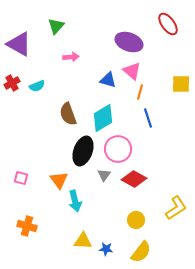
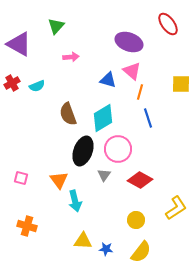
red diamond: moved 6 px right, 1 px down
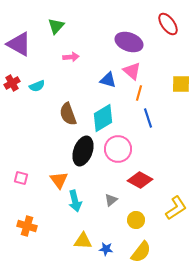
orange line: moved 1 px left, 1 px down
gray triangle: moved 7 px right, 25 px down; rotated 16 degrees clockwise
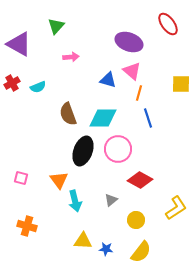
cyan semicircle: moved 1 px right, 1 px down
cyan diamond: rotated 32 degrees clockwise
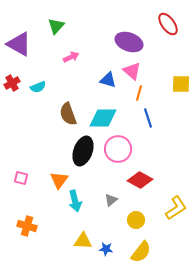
pink arrow: rotated 21 degrees counterclockwise
orange triangle: rotated 12 degrees clockwise
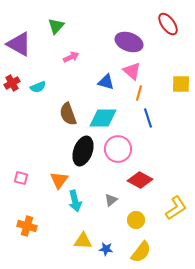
blue triangle: moved 2 px left, 2 px down
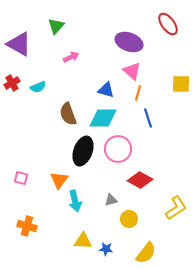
blue triangle: moved 8 px down
orange line: moved 1 px left
gray triangle: rotated 24 degrees clockwise
yellow circle: moved 7 px left, 1 px up
yellow semicircle: moved 5 px right, 1 px down
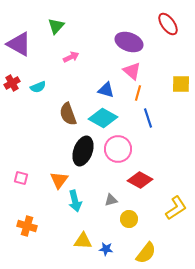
cyan diamond: rotated 28 degrees clockwise
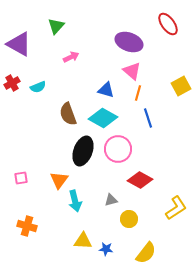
yellow square: moved 2 px down; rotated 30 degrees counterclockwise
pink square: rotated 24 degrees counterclockwise
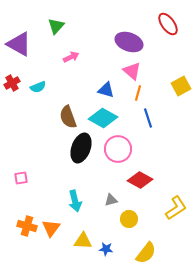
brown semicircle: moved 3 px down
black ellipse: moved 2 px left, 3 px up
orange triangle: moved 8 px left, 48 px down
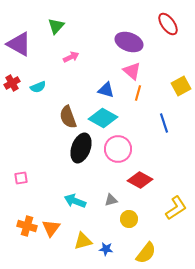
blue line: moved 16 px right, 5 px down
cyan arrow: rotated 125 degrees clockwise
yellow triangle: rotated 18 degrees counterclockwise
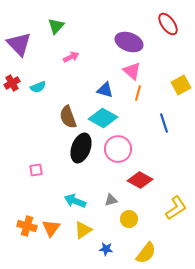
purple triangle: rotated 16 degrees clockwise
yellow square: moved 1 px up
blue triangle: moved 1 px left
pink square: moved 15 px right, 8 px up
yellow triangle: moved 11 px up; rotated 18 degrees counterclockwise
